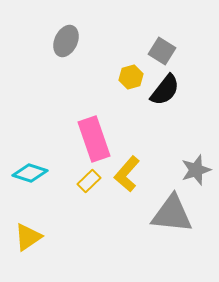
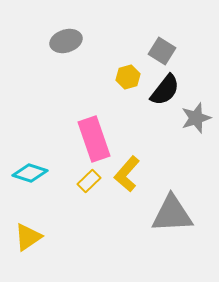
gray ellipse: rotated 48 degrees clockwise
yellow hexagon: moved 3 px left
gray star: moved 52 px up
gray triangle: rotated 9 degrees counterclockwise
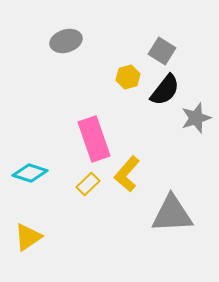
yellow rectangle: moved 1 px left, 3 px down
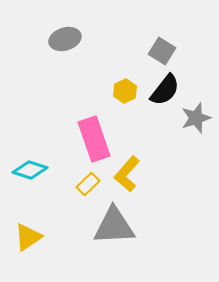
gray ellipse: moved 1 px left, 2 px up
yellow hexagon: moved 3 px left, 14 px down; rotated 10 degrees counterclockwise
cyan diamond: moved 3 px up
gray triangle: moved 58 px left, 12 px down
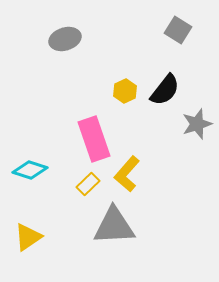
gray square: moved 16 px right, 21 px up
gray star: moved 1 px right, 6 px down
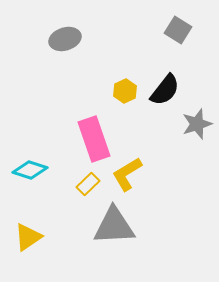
yellow L-shape: rotated 18 degrees clockwise
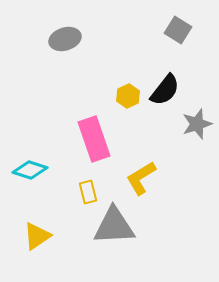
yellow hexagon: moved 3 px right, 5 px down
yellow L-shape: moved 14 px right, 4 px down
yellow rectangle: moved 8 px down; rotated 60 degrees counterclockwise
yellow triangle: moved 9 px right, 1 px up
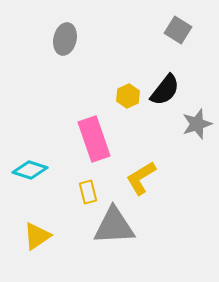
gray ellipse: rotated 60 degrees counterclockwise
